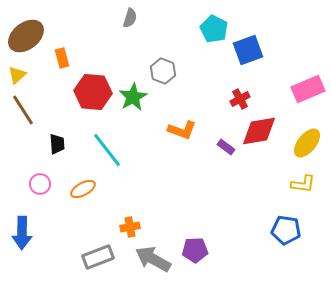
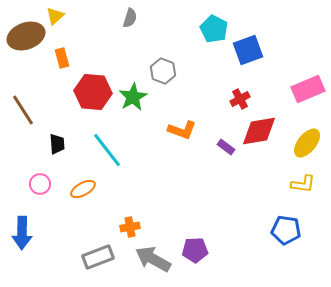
brown ellipse: rotated 18 degrees clockwise
yellow triangle: moved 38 px right, 59 px up
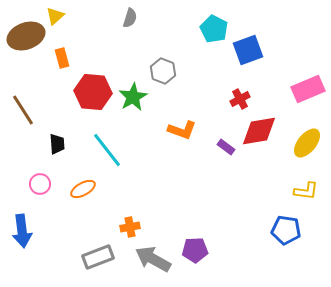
yellow L-shape: moved 3 px right, 7 px down
blue arrow: moved 2 px up; rotated 8 degrees counterclockwise
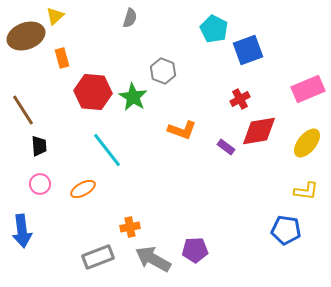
green star: rotated 12 degrees counterclockwise
black trapezoid: moved 18 px left, 2 px down
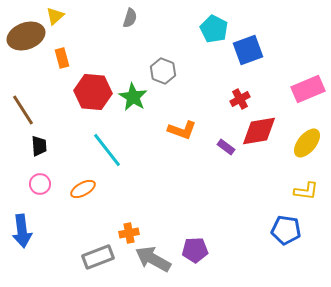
orange cross: moved 1 px left, 6 px down
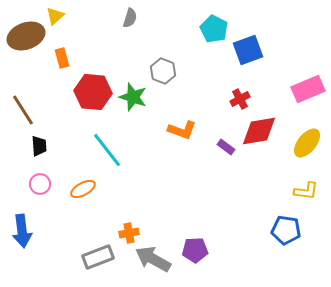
green star: rotated 12 degrees counterclockwise
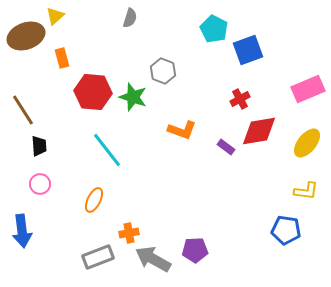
orange ellipse: moved 11 px right, 11 px down; rotated 35 degrees counterclockwise
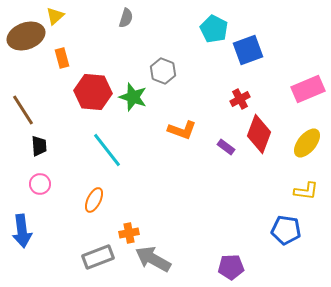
gray semicircle: moved 4 px left
red diamond: moved 3 px down; rotated 60 degrees counterclockwise
purple pentagon: moved 36 px right, 17 px down
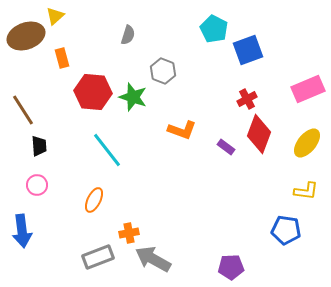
gray semicircle: moved 2 px right, 17 px down
red cross: moved 7 px right
pink circle: moved 3 px left, 1 px down
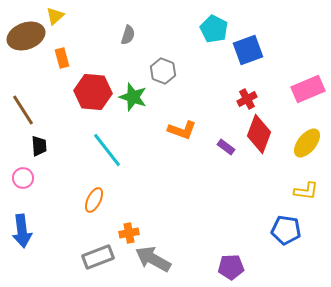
pink circle: moved 14 px left, 7 px up
